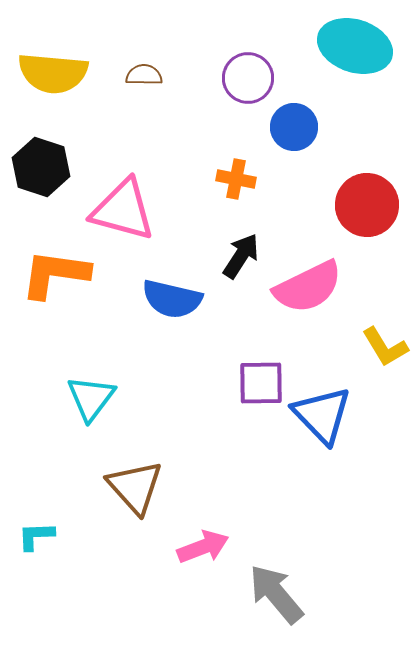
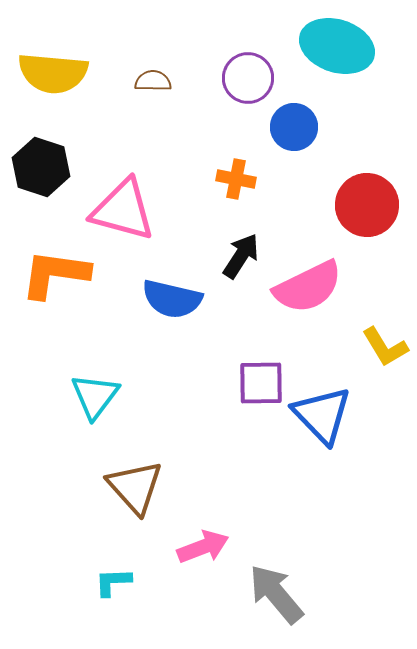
cyan ellipse: moved 18 px left
brown semicircle: moved 9 px right, 6 px down
cyan triangle: moved 4 px right, 2 px up
cyan L-shape: moved 77 px right, 46 px down
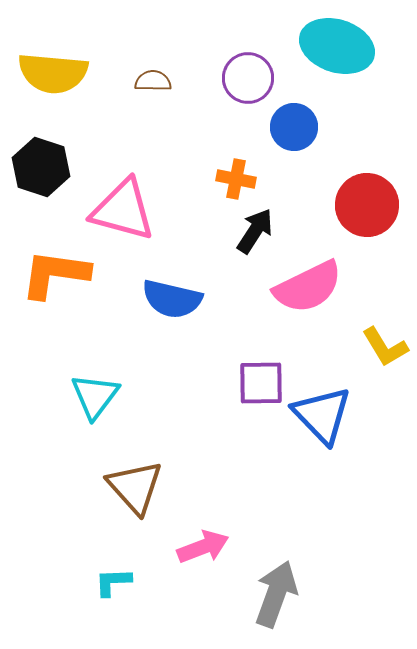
black arrow: moved 14 px right, 25 px up
gray arrow: rotated 60 degrees clockwise
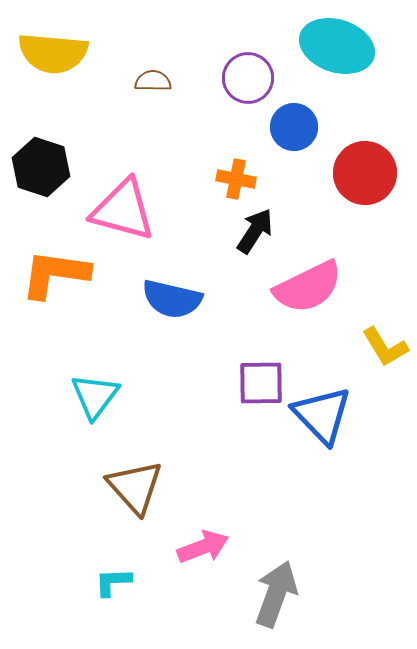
yellow semicircle: moved 20 px up
red circle: moved 2 px left, 32 px up
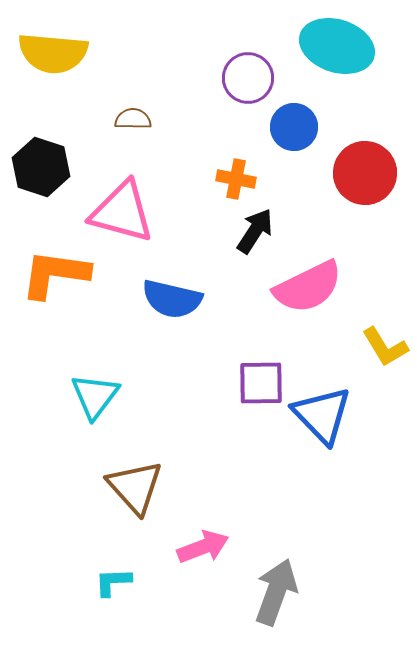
brown semicircle: moved 20 px left, 38 px down
pink triangle: moved 1 px left, 2 px down
gray arrow: moved 2 px up
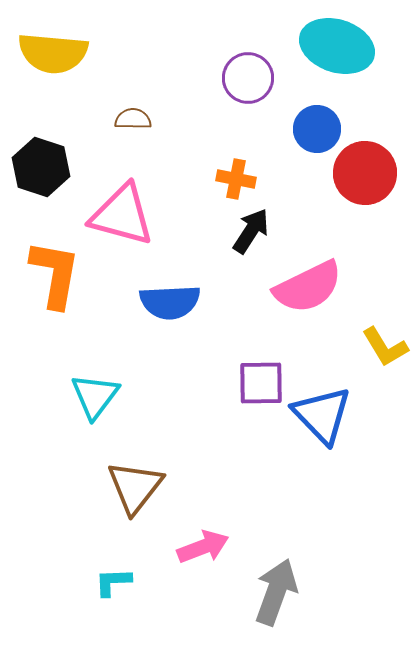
blue circle: moved 23 px right, 2 px down
pink triangle: moved 3 px down
black arrow: moved 4 px left
orange L-shape: rotated 92 degrees clockwise
blue semicircle: moved 2 px left, 3 px down; rotated 16 degrees counterclockwise
brown triangle: rotated 20 degrees clockwise
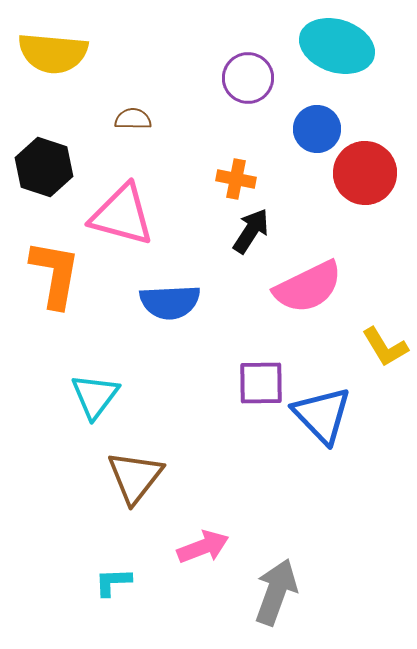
black hexagon: moved 3 px right
brown triangle: moved 10 px up
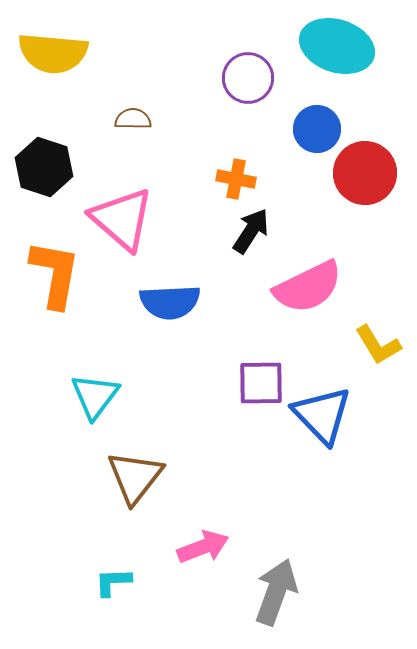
pink triangle: moved 4 px down; rotated 26 degrees clockwise
yellow L-shape: moved 7 px left, 2 px up
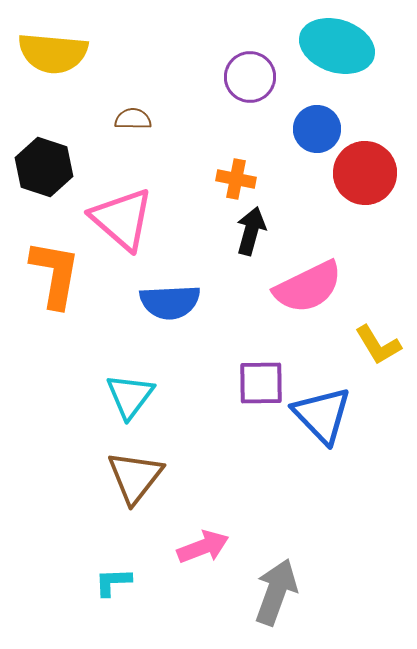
purple circle: moved 2 px right, 1 px up
black arrow: rotated 18 degrees counterclockwise
cyan triangle: moved 35 px right
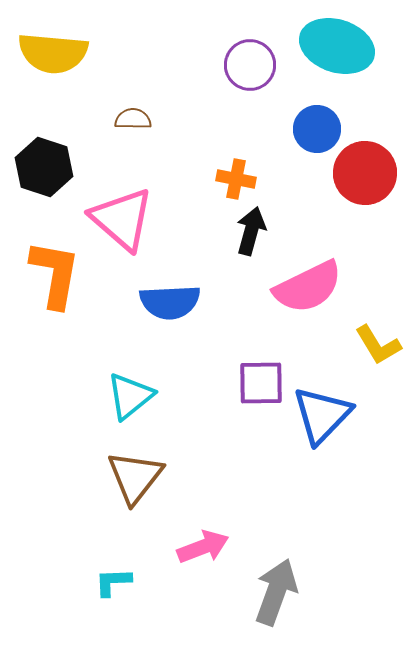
purple circle: moved 12 px up
cyan triangle: rotated 14 degrees clockwise
blue triangle: rotated 28 degrees clockwise
